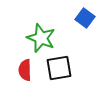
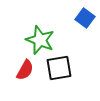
green star: moved 1 px left, 2 px down
red semicircle: rotated 150 degrees counterclockwise
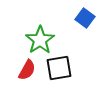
green star: rotated 16 degrees clockwise
red semicircle: moved 2 px right
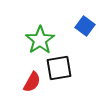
blue square: moved 8 px down
red semicircle: moved 5 px right, 12 px down
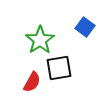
blue square: moved 1 px down
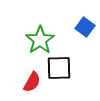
black square: rotated 8 degrees clockwise
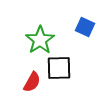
blue square: rotated 12 degrees counterclockwise
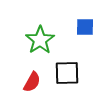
blue square: rotated 24 degrees counterclockwise
black square: moved 8 px right, 5 px down
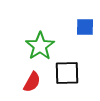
green star: moved 6 px down
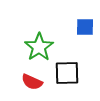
green star: moved 1 px left, 1 px down
red semicircle: rotated 85 degrees clockwise
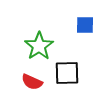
blue square: moved 2 px up
green star: moved 1 px up
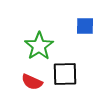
blue square: moved 1 px down
black square: moved 2 px left, 1 px down
